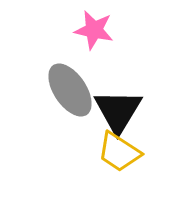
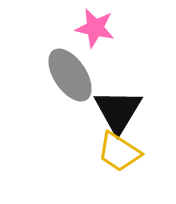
pink star: moved 1 px right, 2 px up
gray ellipse: moved 15 px up
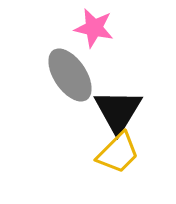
pink star: moved 1 px left
yellow trapezoid: moved 1 px left, 1 px down; rotated 78 degrees counterclockwise
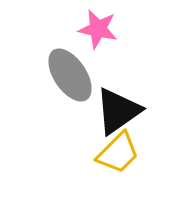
pink star: moved 4 px right, 1 px down
black triangle: rotated 24 degrees clockwise
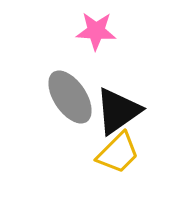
pink star: moved 2 px left, 2 px down; rotated 9 degrees counterclockwise
gray ellipse: moved 22 px down
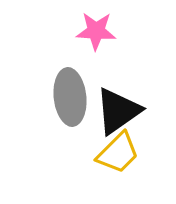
gray ellipse: rotated 28 degrees clockwise
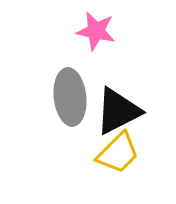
pink star: rotated 9 degrees clockwise
black triangle: rotated 8 degrees clockwise
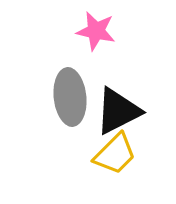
yellow trapezoid: moved 3 px left, 1 px down
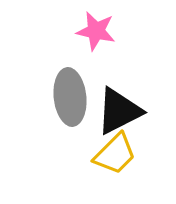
black triangle: moved 1 px right
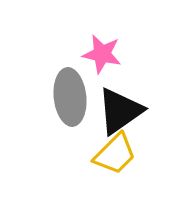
pink star: moved 6 px right, 23 px down
black triangle: moved 1 px right; rotated 8 degrees counterclockwise
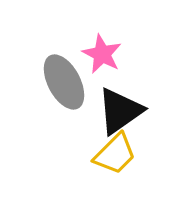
pink star: rotated 15 degrees clockwise
gray ellipse: moved 6 px left, 15 px up; rotated 22 degrees counterclockwise
